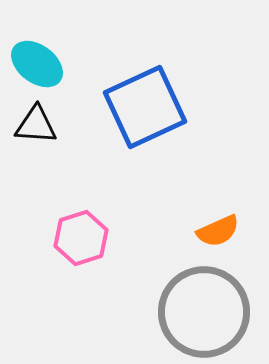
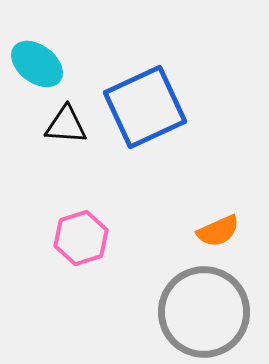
black triangle: moved 30 px right
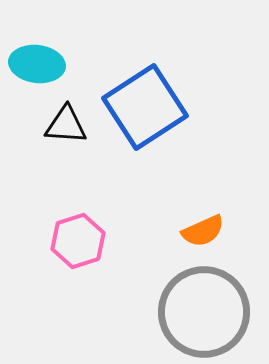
cyan ellipse: rotated 30 degrees counterclockwise
blue square: rotated 8 degrees counterclockwise
orange semicircle: moved 15 px left
pink hexagon: moved 3 px left, 3 px down
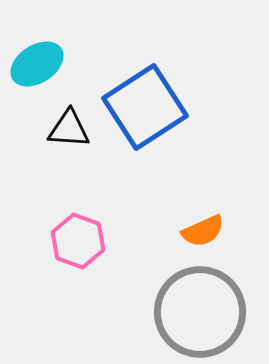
cyan ellipse: rotated 40 degrees counterclockwise
black triangle: moved 3 px right, 4 px down
pink hexagon: rotated 22 degrees counterclockwise
gray circle: moved 4 px left
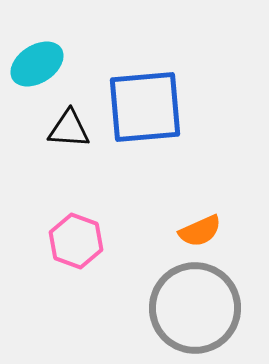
blue square: rotated 28 degrees clockwise
orange semicircle: moved 3 px left
pink hexagon: moved 2 px left
gray circle: moved 5 px left, 4 px up
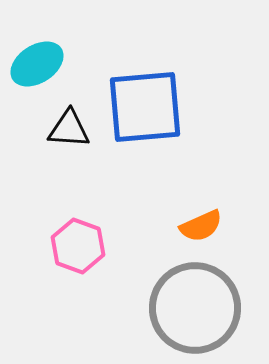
orange semicircle: moved 1 px right, 5 px up
pink hexagon: moved 2 px right, 5 px down
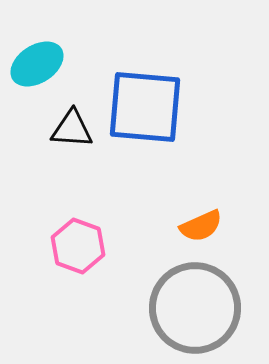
blue square: rotated 10 degrees clockwise
black triangle: moved 3 px right
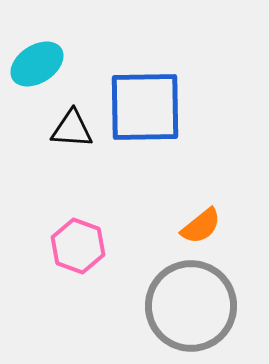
blue square: rotated 6 degrees counterclockwise
orange semicircle: rotated 15 degrees counterclockwise
gray circle: moved 4 px left, 2 px up
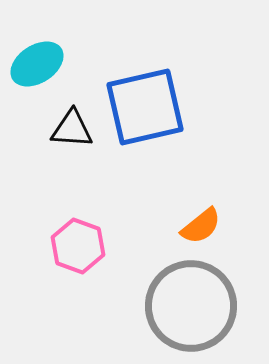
blue square: rotated 12 degrees counterclockwise
